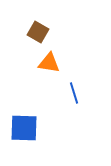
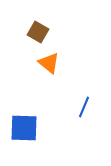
orange triangle: rotated 30 degrees clockwise
blue line: moved 10 px right, 14 px down; rotated 40 degrees clockwise
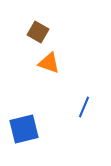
orange triangle: rotated 20 degrees counterclockwise
blue square: moved 1 px down; rotated 16 degrees counterclockwise
